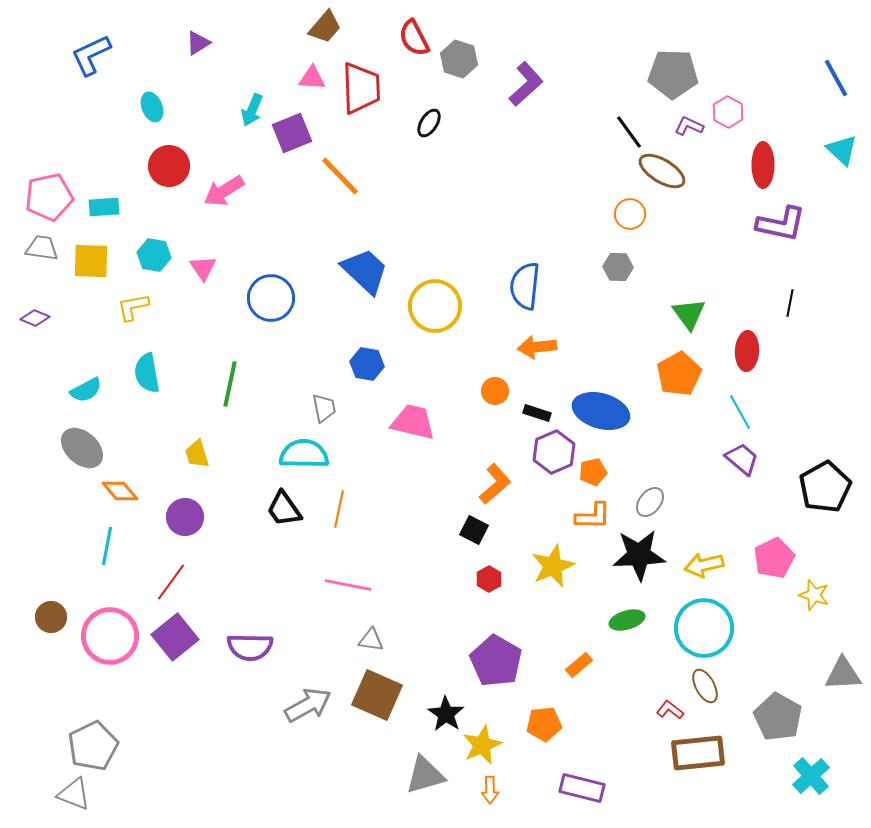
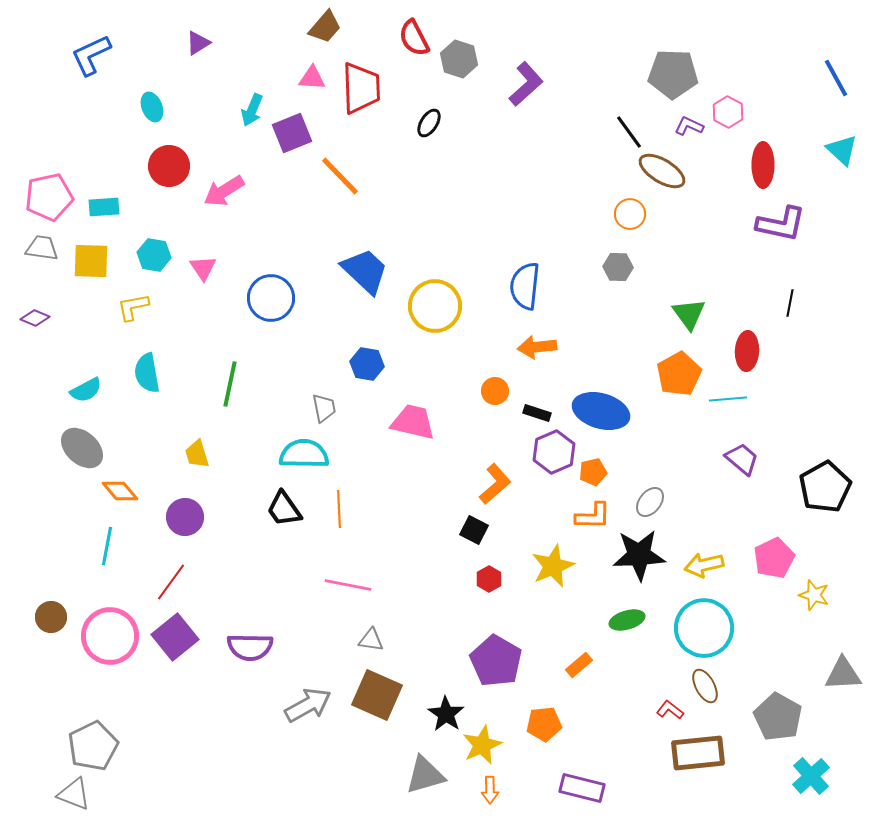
cyan line at (740, 412): moved 12 px left, 13 px up; rotated 66 degrees counterclockwise
orange line at (339, 509): rotated 15 degrees counterclockwise
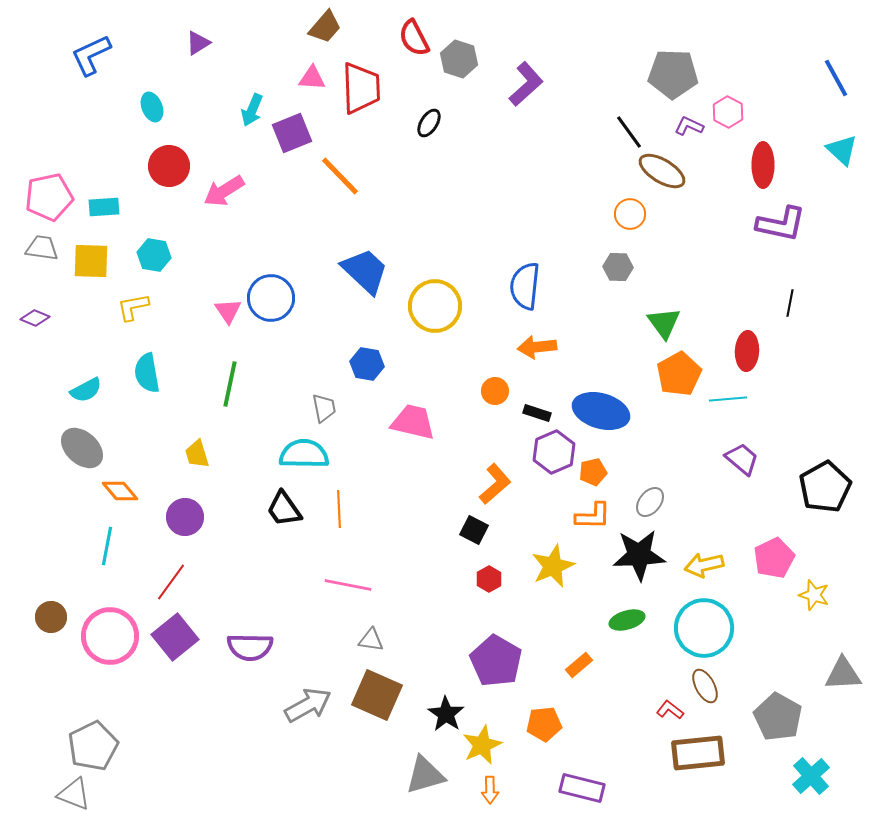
pink triangle at (203, 268): moved 25 px right, 43 px down
green triangle at (689, 314): moved 25 px left, 9 px down
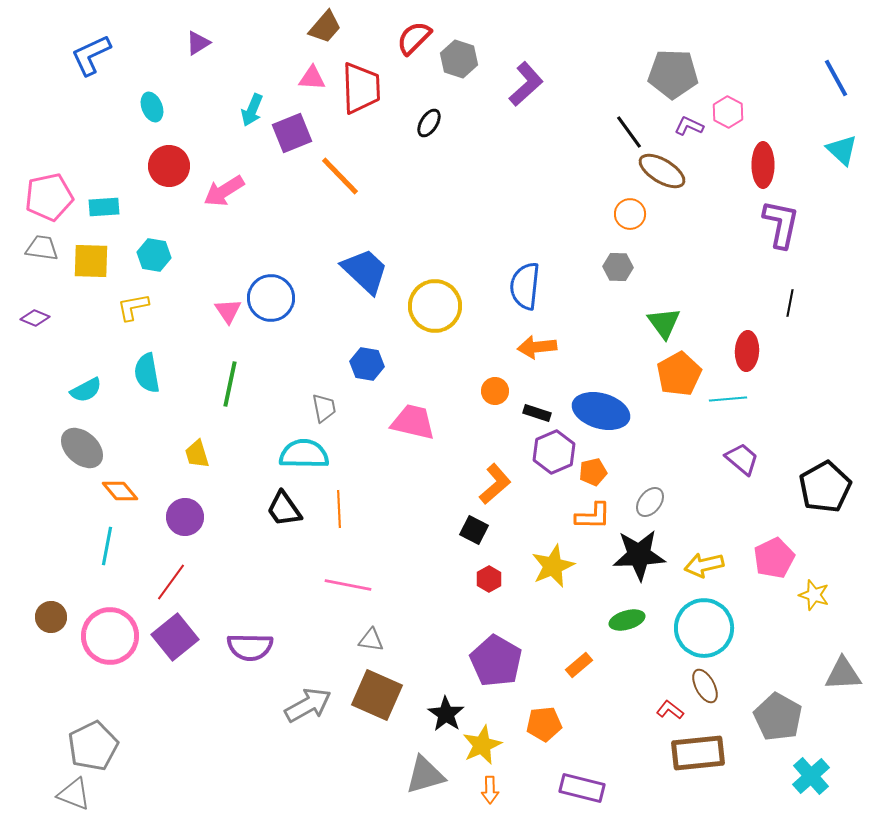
red semicircle at (414, 38): rotated 72 degrees clockwise
purple L-shape at (781, 224): rotated 90 degrees counterclockwise
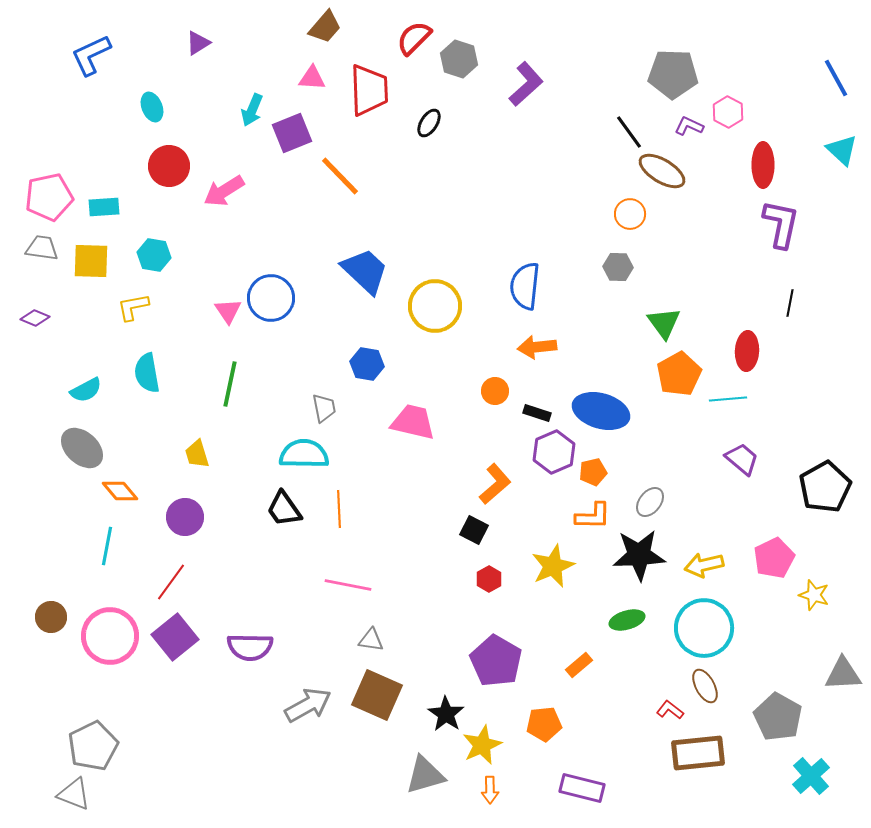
red trapezoid at (361, 88): moved 8 px right, 2 px down
